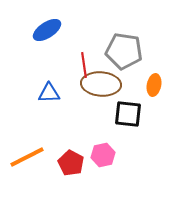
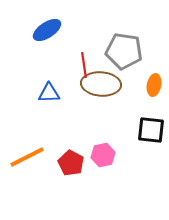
black square: moved 23 px right, 16 px down
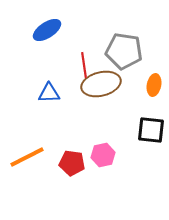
brown ellipse: rotated 18 degrees counterclockwise
red pentagon: moved 1 px right; rotated 20 degrees counterclockwise
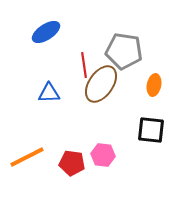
blue ellipse: moved 1 px left, 2 px down
brown ellipse: rotated 42 degrees counterclockwise
pink hexagon: rotated 20 degrees clockwise
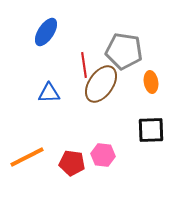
blue ellipse: rotated 24 degrees counterclockwise
orange ellipse: moved 3 px left, 3 px up; rotated 20 degrees counterclockwise
black square: rotated 8 degrees counterclockwise
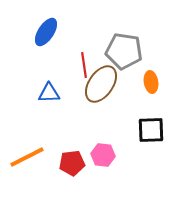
red pentagon: rotated 15 degrees counterclockwise
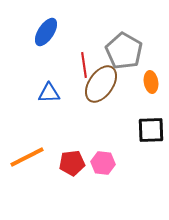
gray pentagon: rotated 21 degrees clockwise
pink hexagon: moved 8 px down
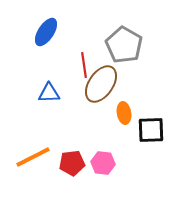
gray pentagon: moved 6 px up
orange ellipse: moved 27 px left, 31 px down
orange line: moved 6 px right
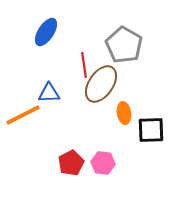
orange line: moved 10 px left, 42 px up
red pentagon: moved 1 px left; rotated 20 degrees counterclockwise
